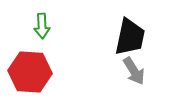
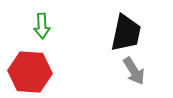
black trapezoid: moved 4 px left, 4 px up
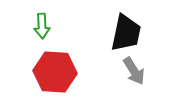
red hexagon: moved 25 px right
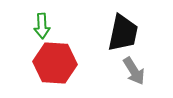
black trapezoid: moved 3 px left
red hexagon: moved 9 px up
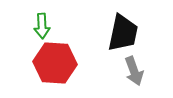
gray arrow: rotated 12 degrees clockwise
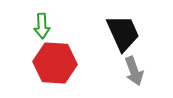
black trapezoid: rotated 36 degrees counterclockwise
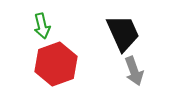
green arrow: rotated 10 degrees counterclockwise
red hexagon: moved 1 px right, 1 px down; rotated 24 degrees counterclockwise
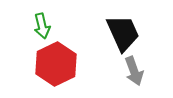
red hexagon: rotated 6 degrees counterclockwise
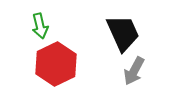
green arrow: moved 2 px left
gray arrow: rotated 48 degrees clockwise
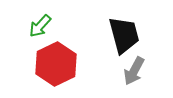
green arrow: rotated 55 degrees clockwise
black trapezoid: moved 1 px right, 2 px down; rotated 9 degrees clockwise
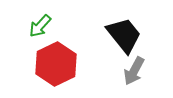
black trapezoid: rotated 24 degrees counterclockwise
